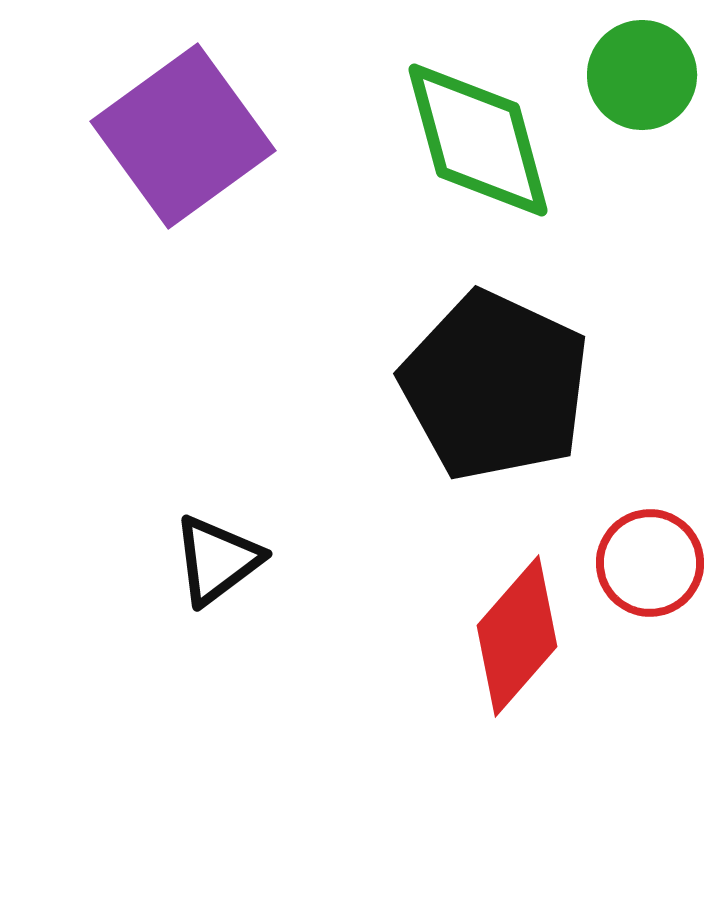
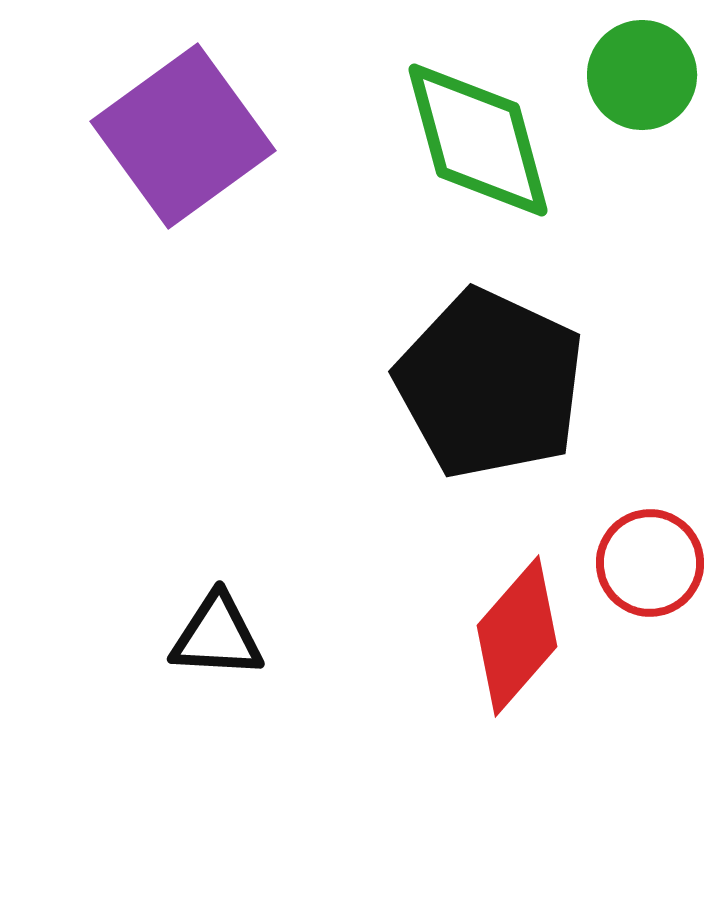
black pentagon: moved 5 px left, 2 px up
black triangle: moved 76 px down; rotated 40 degrees clockwise
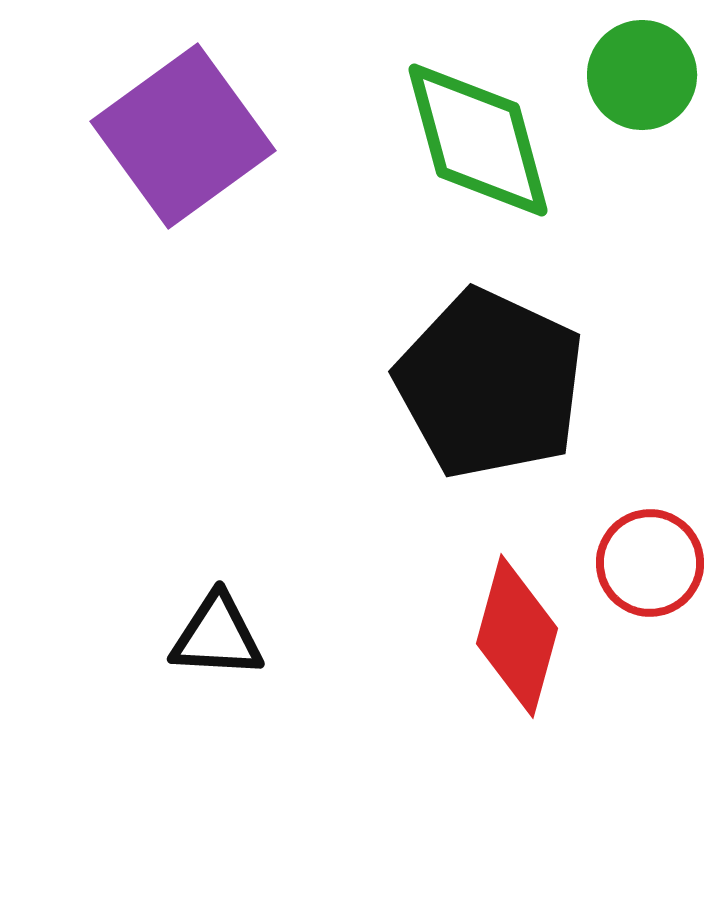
red diamond: rotated 26 degrees counterclockwise
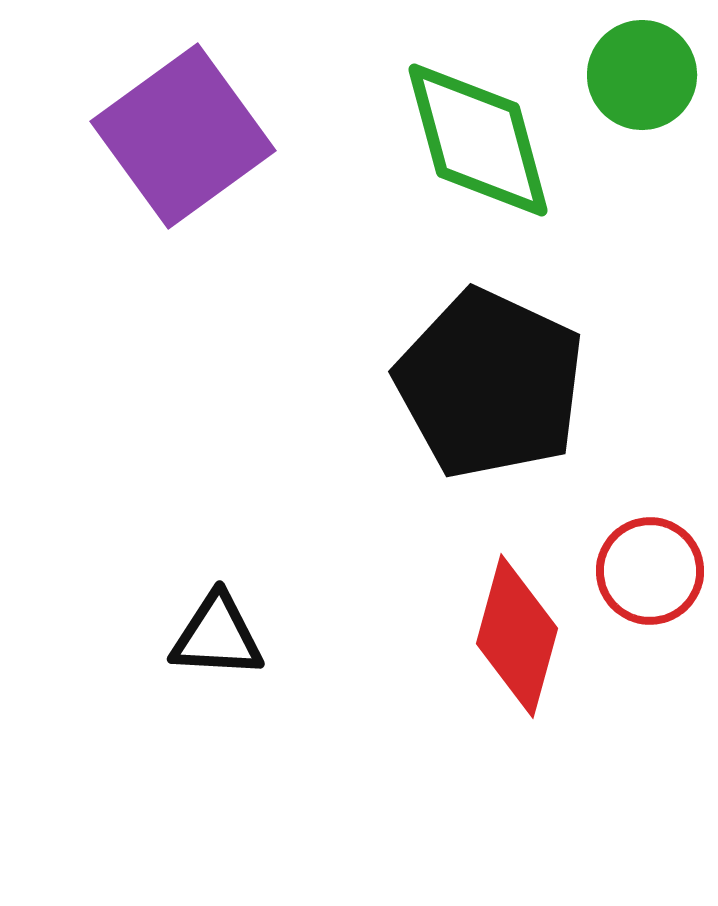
red circle: moved 8 px down
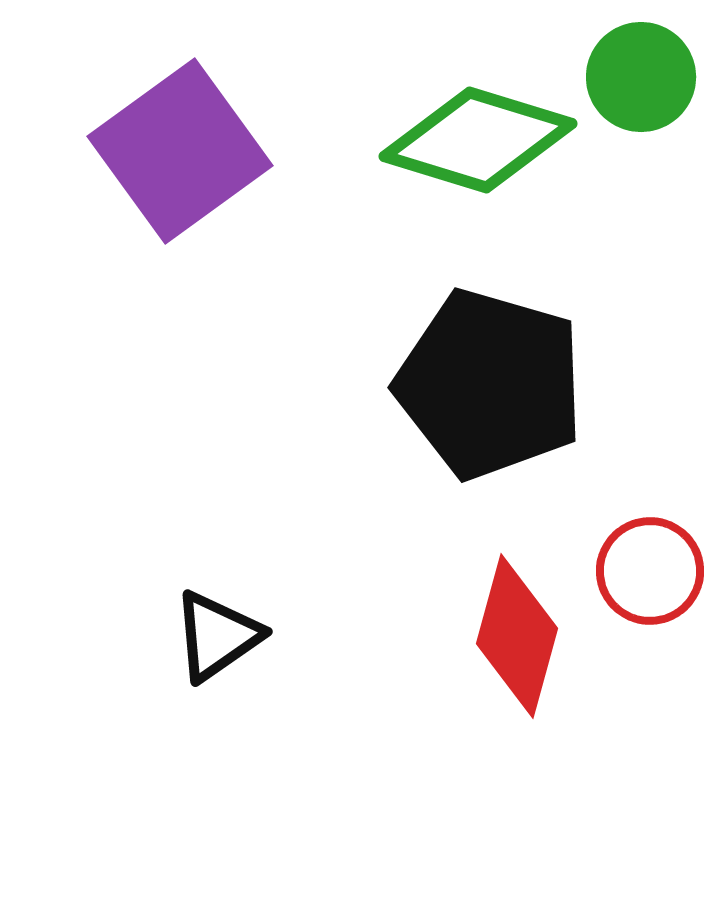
green circle: moved 1 px left, 2 px down
purple square: moved 3 px left, 15 px down
green diamond: rotated 58 degrees counterclockwise
black pentagon: rotated 9 degrees counterclockwise
black triangle: rotated 38 degrees counterclockwise
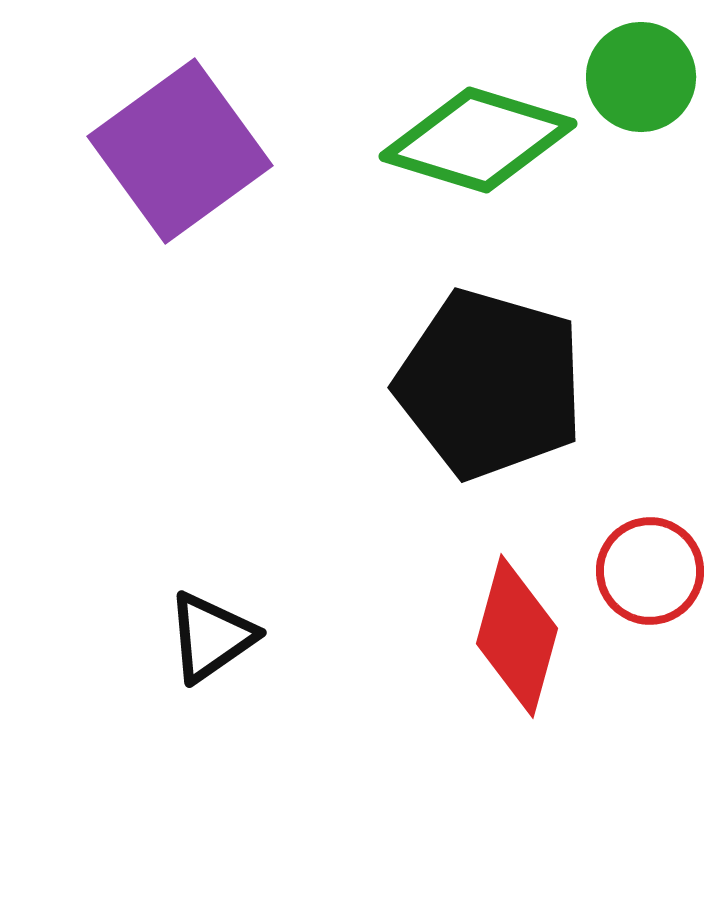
black triangle: moved 6 px left, 1 px down
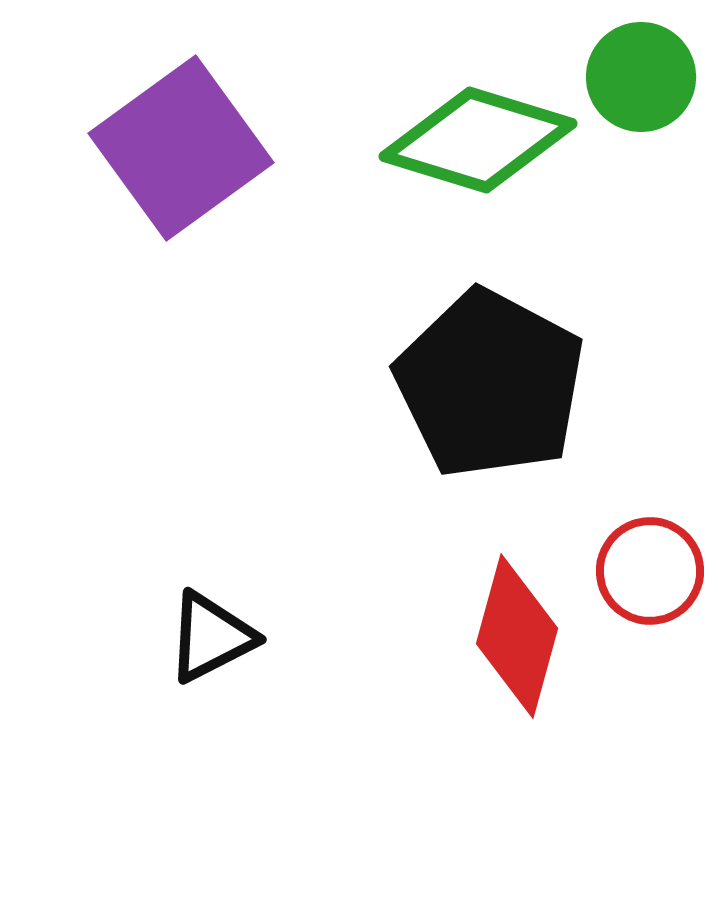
purple square: moved 1 px right, 3 px up
black pentagon: rotated 12 degrees clockwise
black triangle: rotated 8 degrees clockwise
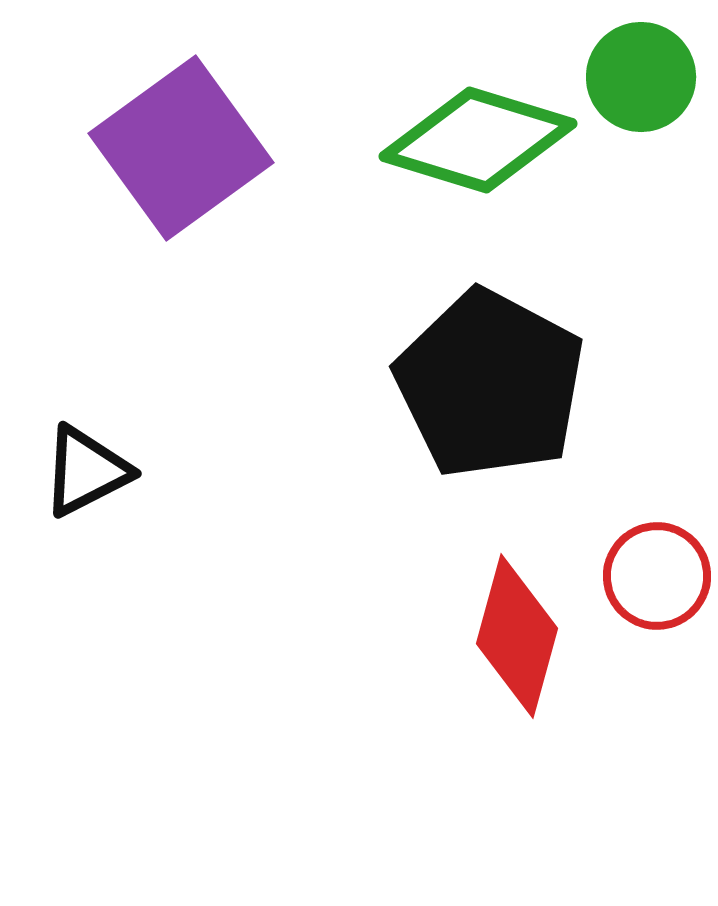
red circle: moved 7 px right, 5 px down
black triangle: moved 125 px left, 166 px up
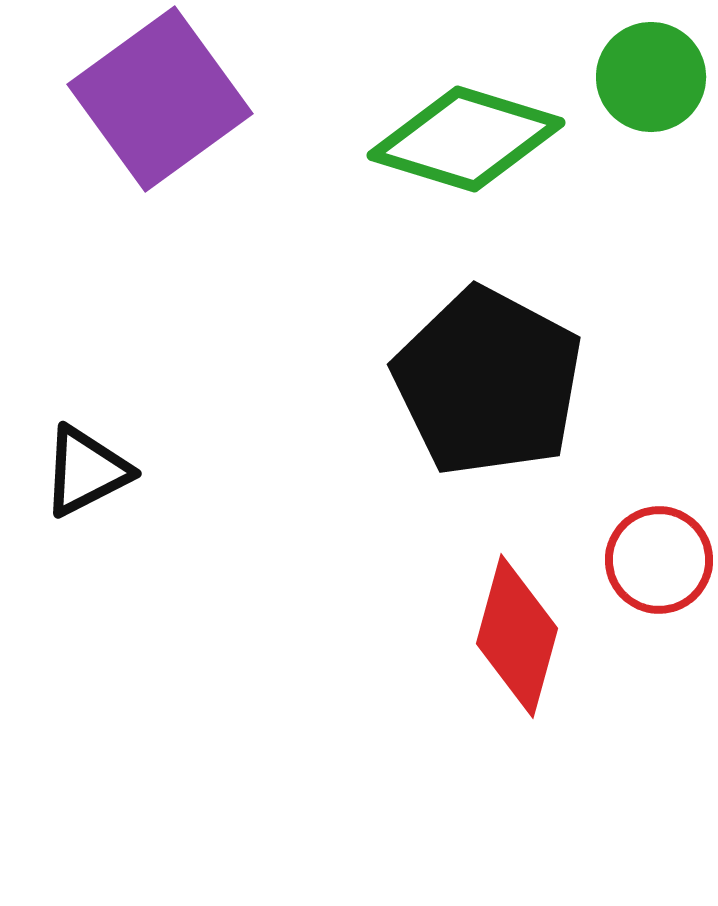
green circle: moved 10 px right
green diamond: moved 12 px left, 1 px up
purple square: moved 21 px left, 49 px up
black pentagon: moved 2 px left, 2 px up
red circle: moved 2 px right, 16 px up
